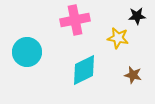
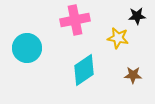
cyan circle: moved 4 px up
cyan diamond: rotated 8 degrees counterclockwise
brown star: rotated 12 degrees counterclockwise
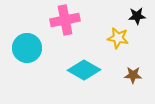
pink cross: moved 10 px left
cyan diamond: rotated 64 degrees clockwise
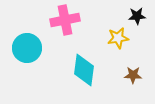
yellow star: rotated 20 degrees counterclockwise
cyan diamond: rotated 68 degrees clockwise
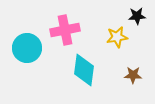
pink cross: moved 10 px down
yellow star: moved 1 px left, 1 px up
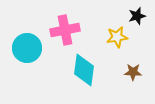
black star: rotated 12 degrees counterclockwise
brown star: moved 3 px up
